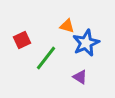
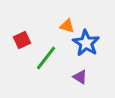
blue star: rotated 16 degrees counterclockwise
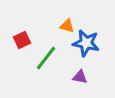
blue star: rotated 20 degrees counterclockwise
purple triangle: rotated 21 degrees counterclockwise
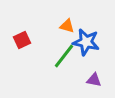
blue star: moved 1 px up
green line: moved 18 px right, 2 px up
purple triangle: moved 14 px right, 3 px down
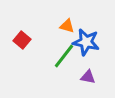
red square: rotated 24 degrees counterclockwise
purple triangle: moved 6 px left, 3 px up
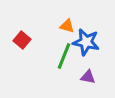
green line: rotated 16 degrees counterclockwise
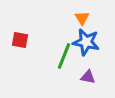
orange triangle: moved 15 px right, 8 px up; rotated 42 degrees clockwise
red square: moved 2 px left; rotated 30 degrees counterclockwise
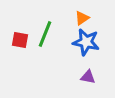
orange triangle: rotated 28 degrees clockwise
green line: moved 19 px left, 22 px up
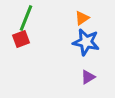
green line: moved 19 px left, 16 px up
red square: moved 1 px right, 1 px up; rotated 30 degrees counterclockwise
purple triangle: rotated 42 degrees counterclockwise
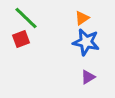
green line: rotated 68 degrees counterclockwise
